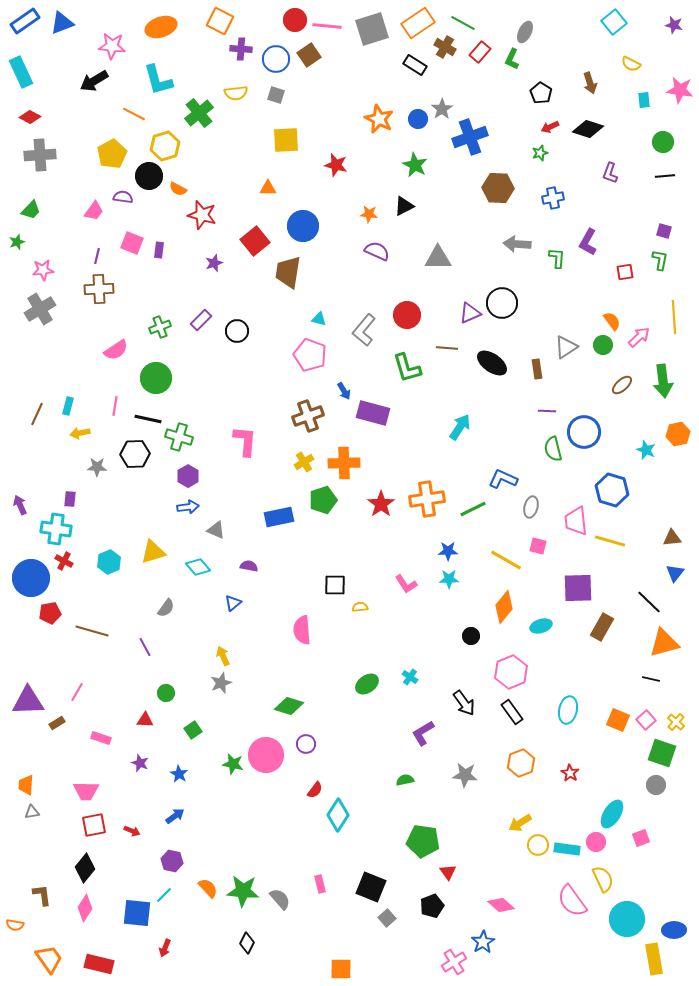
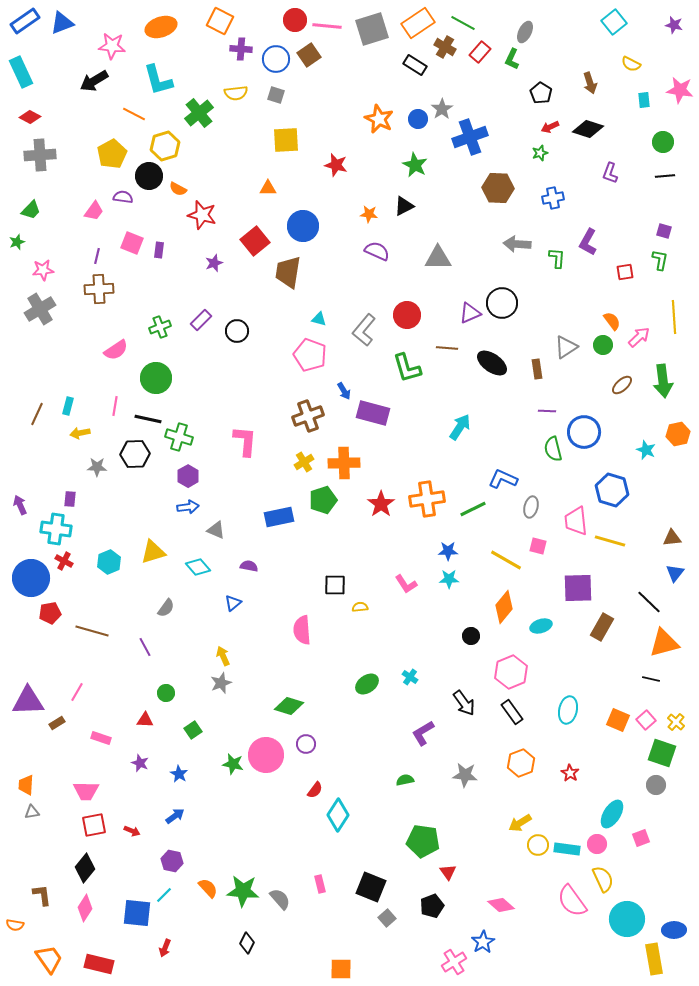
pink circle at (596, 842): moved 1 px right, 2 px down
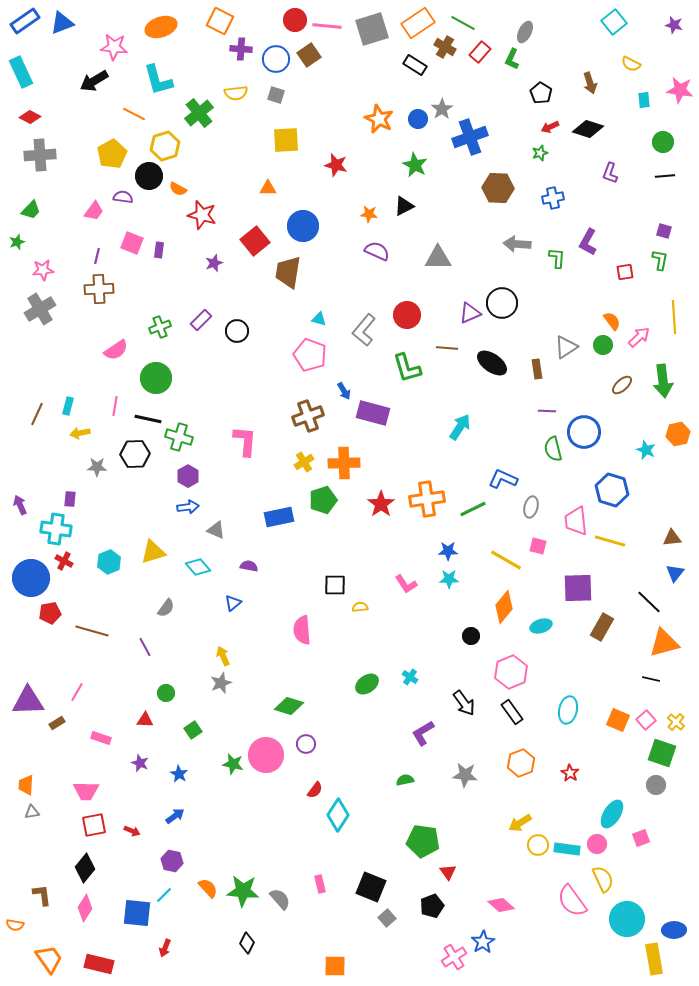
pink star at (112, 46): moved 2 px right, 1 px down
pink cross at (454, 962): moved 5 px up
orange square at (341, 969): moved 6 px left, 3 px up
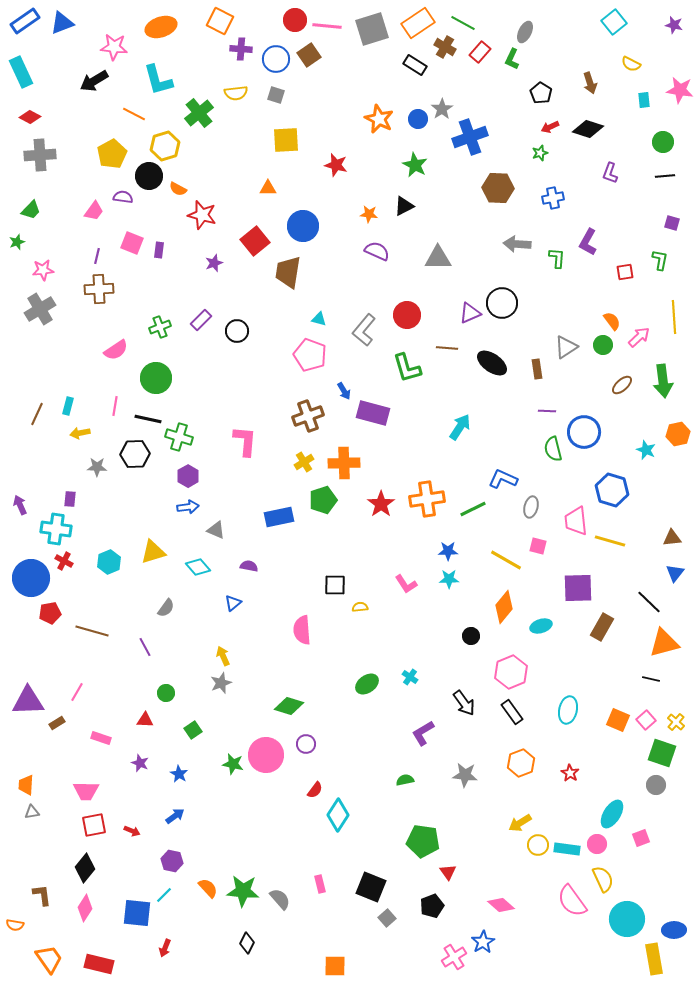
purple square at (664, 231): moved 8 px right, 8 px up
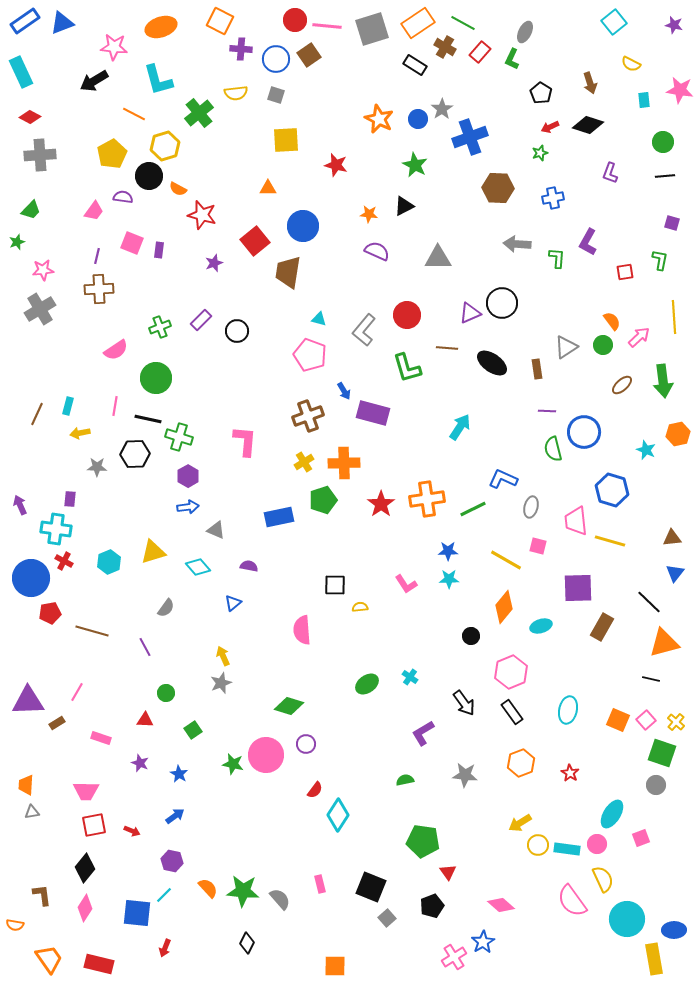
black diamond at (588, 129): moved 4 px up
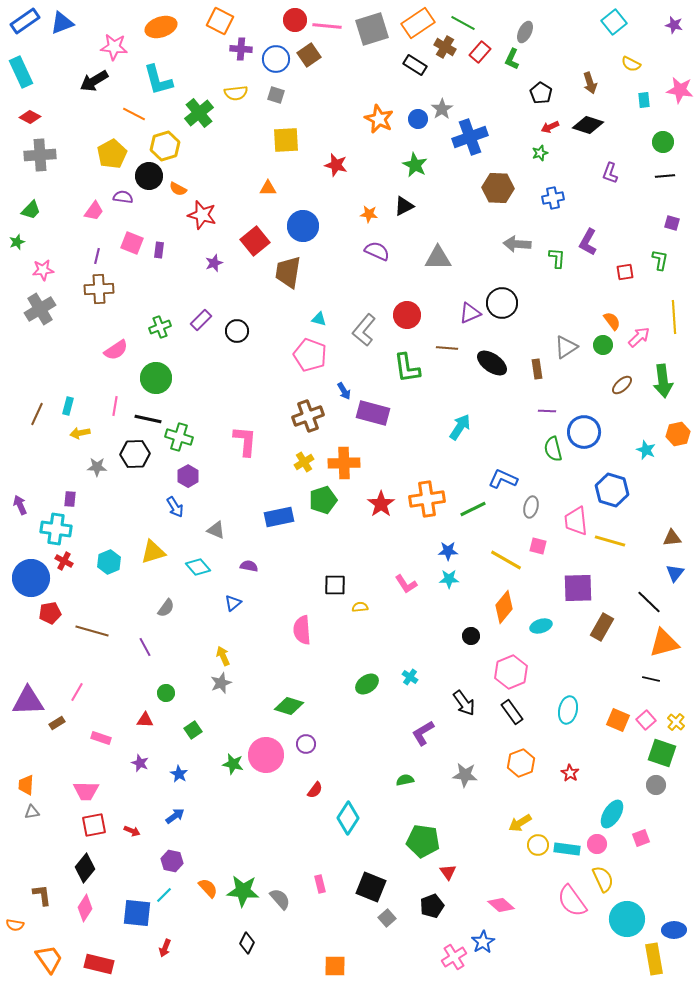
green L-shape at (407, 368): rotated 8 degrees clockwise
blue arrow at (188, 507): moved 13 px left; rotated 65 degrees clockwise
cyan diamond at (338, 815): moved 10 px right, 3 px down
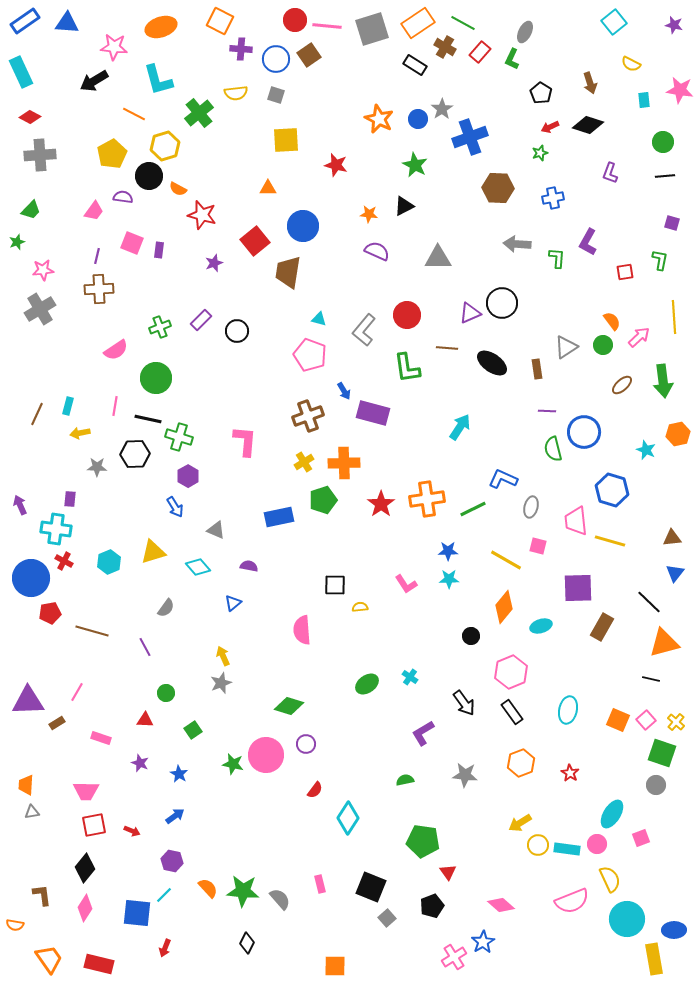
blue triangle at (62, 23): moved 5 px right; rotated 25 degrees clockwise
yellow semicircle at (603, 879): moved 7 px right
pink semicircle at (572, 901): rotated 76 degrees counterclockwise
